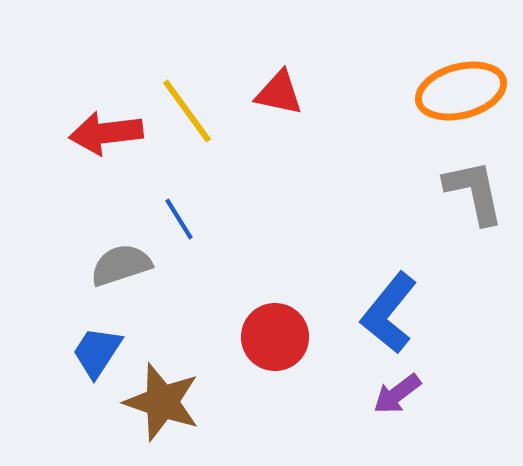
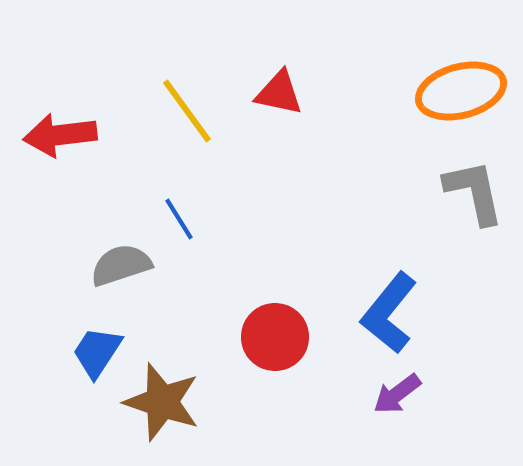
red arrow: moved 46 px left, 2 px down
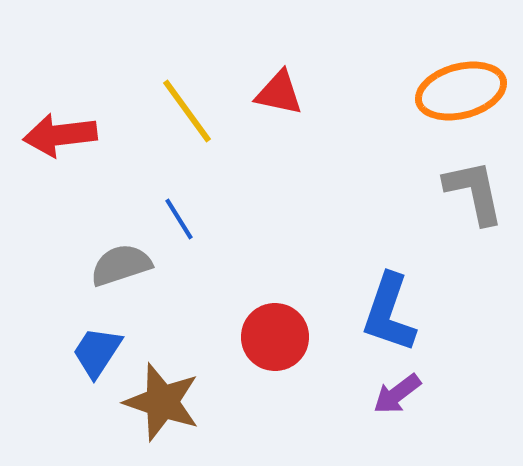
blue L-shape: rotated 20 degrees counterclockwise
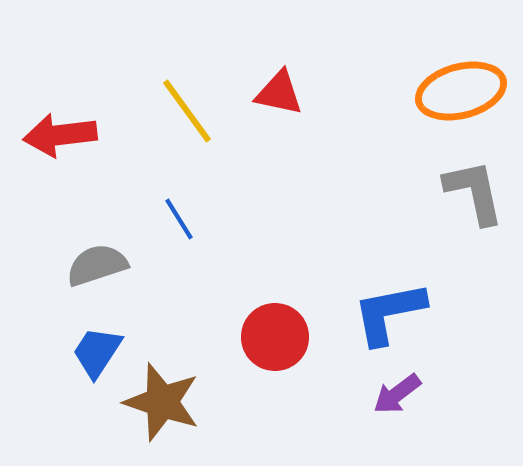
gray semicircle: moved 24 px left
blue L-shape: rotated 60 degrees clockwise
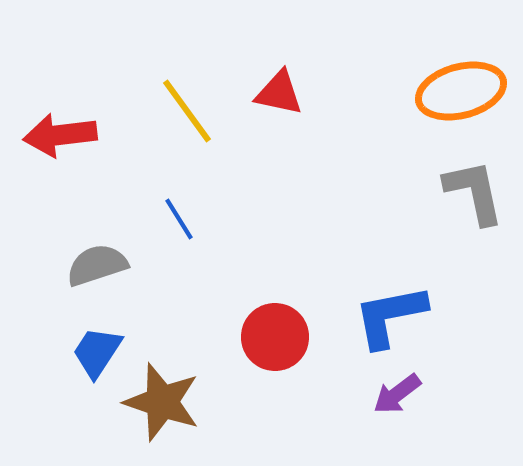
blue L-shape: moved 1 px right, 3 px down
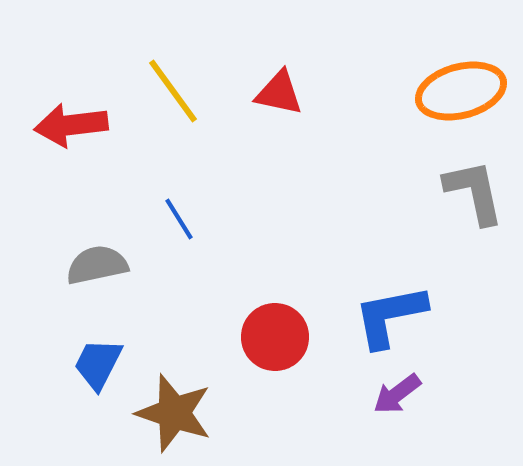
yellow line: moved 14 px left, 20 px up
red arrow: moved 11 px right, 10 px up
gray semicircle: rotated 6 degrees clockwise
blue trapezoid: moved 1 px right, 12 px down; rotated 6 degrees counterclockwise
brown star: moved 12 px right, 11 px down
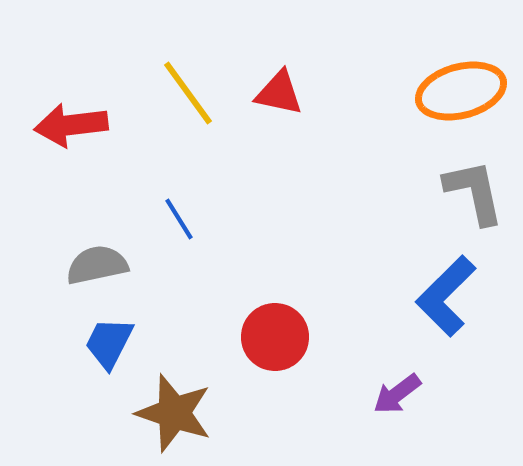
yellow line: moved 15 px right, 2 px down
blue L-shape: moved 56 px right, 20 px up; rotated 34 degrees counterclockwise
blue trapezoid: moved 11 px right, 21 px up
